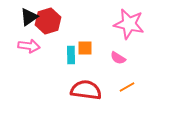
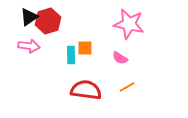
pink semicircle: moved 2 px right
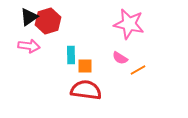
orange square: moved 18 px down
orange line: moved 11 px right, 17 px up
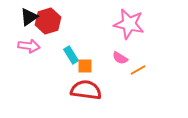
cyan rectangle: rotated 30 degrees counterclockwise
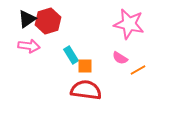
black triangle: moved 2 px left, 2 px down
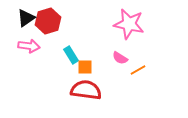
black triangle: moved 1 px left, 1 px up
orange square: moved 1 px down
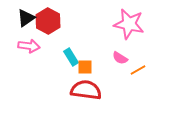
red hexagon: rotated 15 degrees counterclockwise
cyan rectangle: moved 2 px down
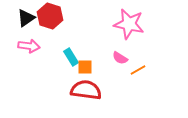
red hexagon: moved 2 px right, 5 px up; rotated 10 degrees counterclockwise
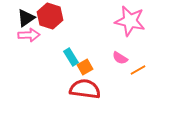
pink star: moved 1 px right, 3 px up
pink arrow: moved 11 px up; rotated 10 degrees counterclockwise
orange square: rotated 28 degrees counterclockwise
red semicircle: moved 1 px left, 1 px up
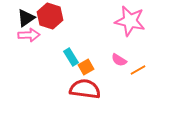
pink semicircle: moved 1 px left, 2 px down
orange square: moved 1 px right
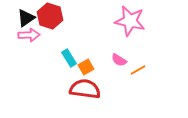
cyan rectangle: moved 2 px left, 1 px down
